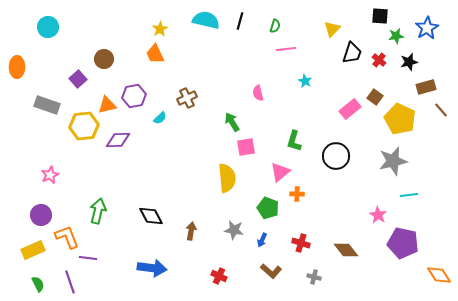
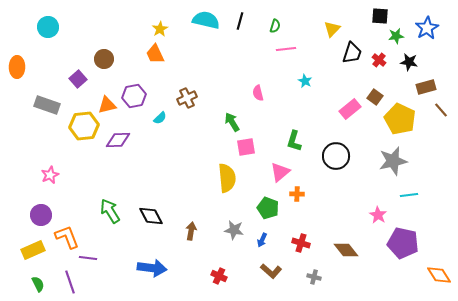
black star at (409, 62): rotated 24 degrees clockwise
green arrow at (98, 211): moved 12 px right; rotated 45 degrees counterclockwise
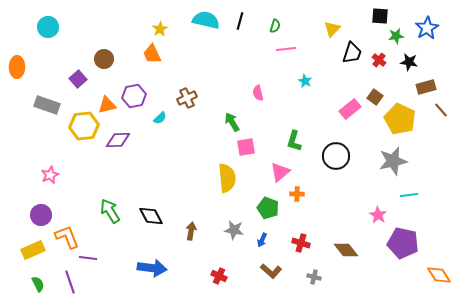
orange trapezoid at (155, 54): moved 3 px left
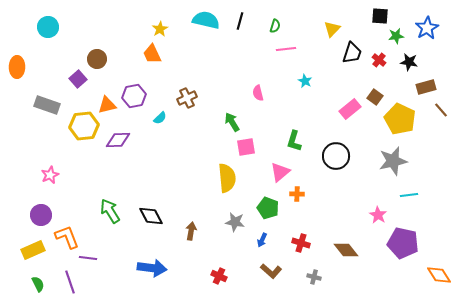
brown circle at (104, 59): moved 7 px left
gray star at (234, 230): moved 1 px right, 8 px up
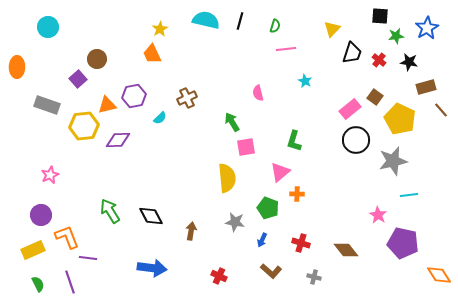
black circle at (336, 156): moved 20 px right, 16 px up
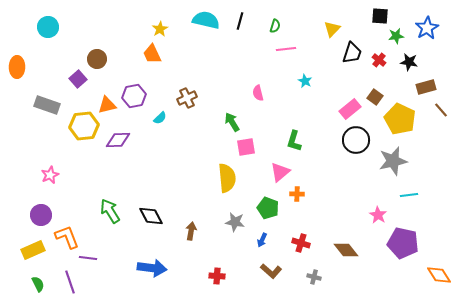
red cross at (219, 276): moved 2 px left; rotated 21 degrees counterclockwise
